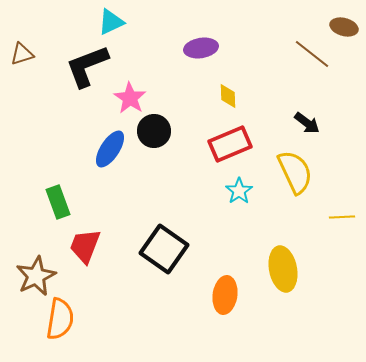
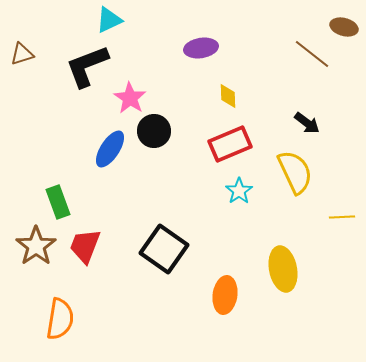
cyan triangle: moved 2 px left, 2 px up
brown star: moved 30 px up; rotated 9 degrees counterclockwise
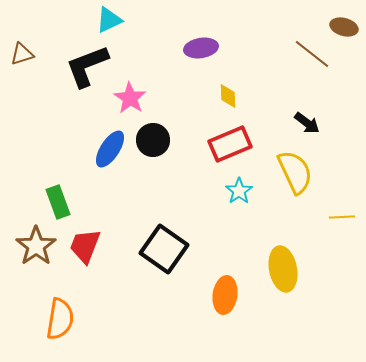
black circle: moved 1 px left, 9 px down
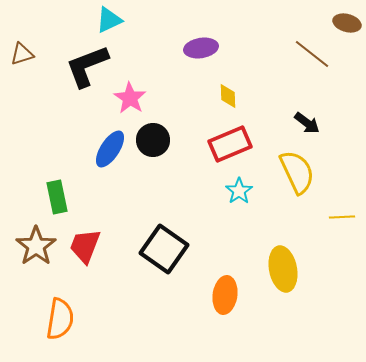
brown ellipse: moved 3 px right, 4 px up
yellow semicircle: moved 2 px right
green rectangle: moved 1 px left, 5 px up; rotated 8 degrees clockwise
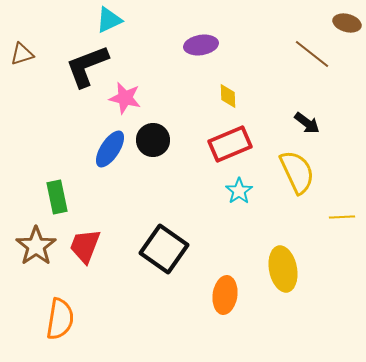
purple ellipse: moved 3 px up
pink star: moved 5 px left; rotated 20 degrees counterclockwise
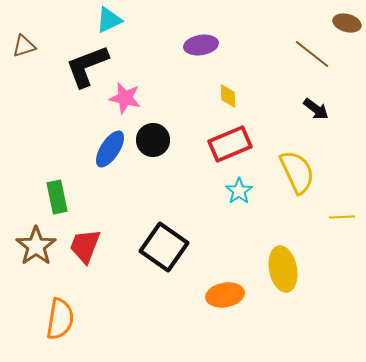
brown triangle: moved 2 px right, 8 px up
black arrow: moved 9 px right, 14 px up
black square: moved 2 px up
orange ellipse: rotated 72 degrees clockwise
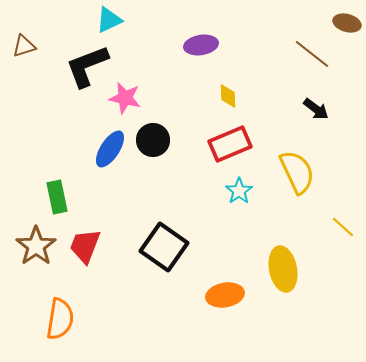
yellow line: moved 1 px right, 10 px down; rotated 45 degrees clockwise
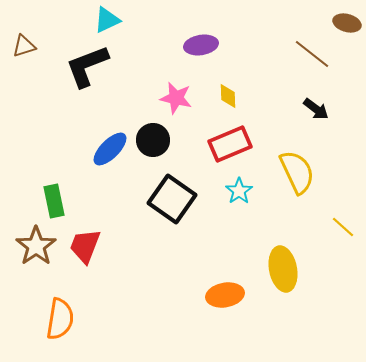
cyan triangle: moved 2 px left
pink star: moved 51 px right
blue ellipse: rotated 12 degrees clockwise
green rectangle: moved 3 px left, 4 px down
black square: moved 8 px right, 48 px up
